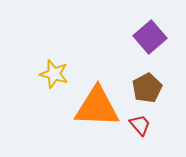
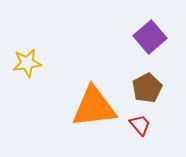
yellow star: moved 27 px left, 11 px up; rotated 24 degrees counterclockwise
orange triangle: moved 3 px left; rotated 9 degrees counterclockwise
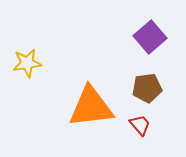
brown pentagon: rotated 20 degrees clockwise
orange triangle: moved 3 px left
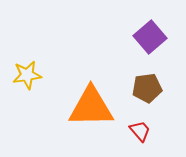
yellow star: moved 12 px down
orange triangle: rotated 6 degrees clockwise
red trapezoid: moved 6 px down
